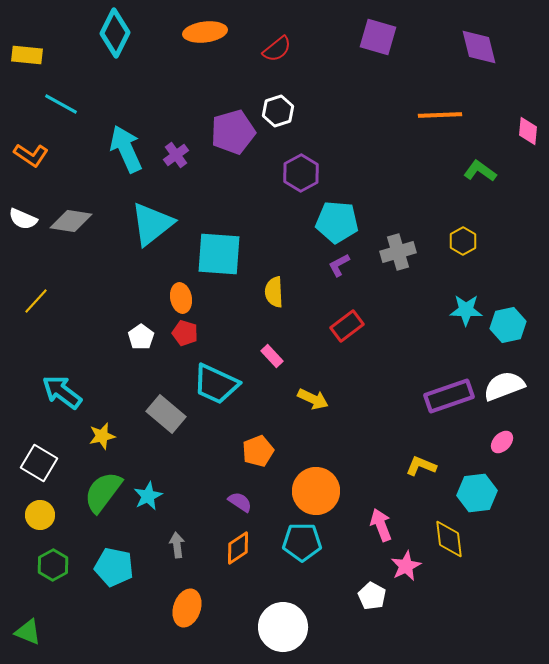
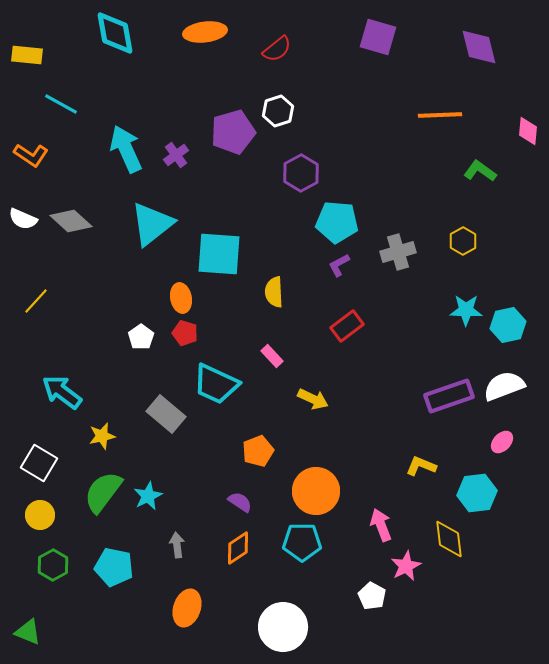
cyan diamond at (115, 33): rotated 36 degrees counterclockwise
gray diamond at (71, 221): rotated 33 degrees clockwise
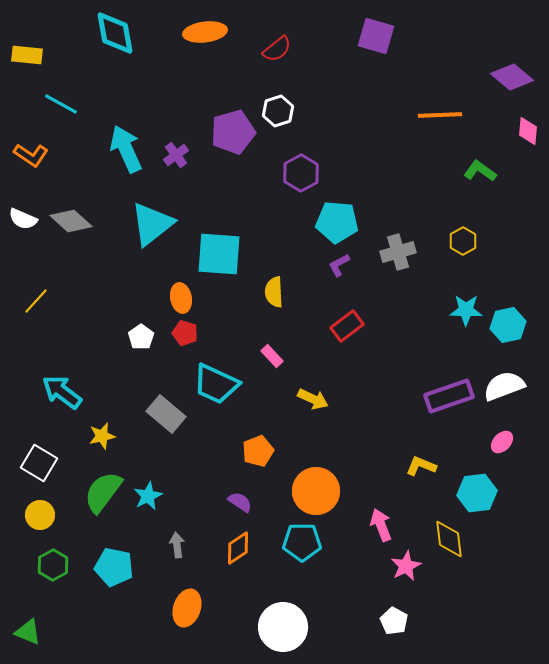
purple square at (378, 37): moved 2 px left, 1 px up
purple diamond at (479, 47): moved 33 px right, 30 px down; rotated 36 degrees counterclockwise
white pentagon at (372, 596): moved 22 px right, 25 px down
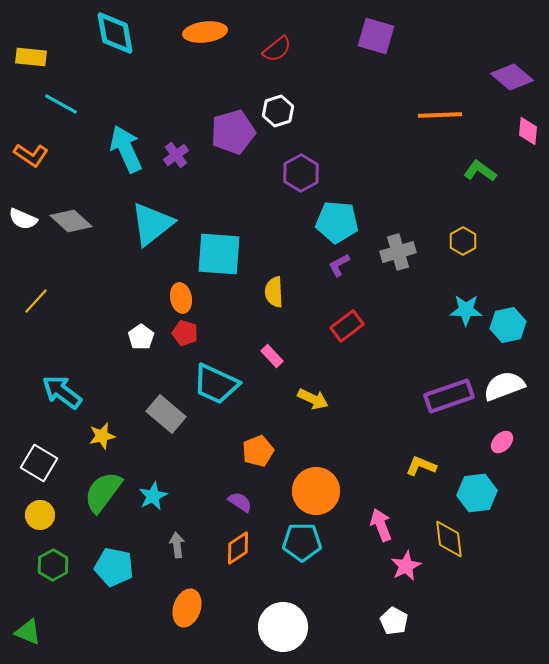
yellow rectangle at (27, 55): moved 4 px right, 2 px down
cyan star at (148, 496): moved 5 px right
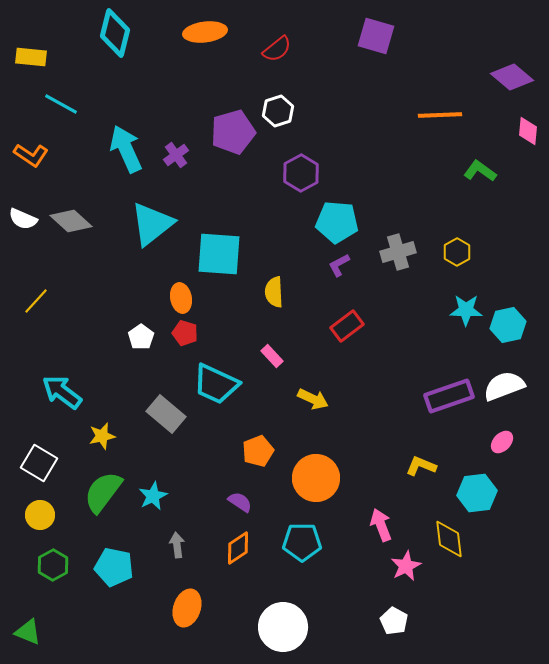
cyan diamond at (115, 33): rotated 24 degrees clockwise
yellow hexagon at (463, 241): moved 6 px left, 11 px down
orange circle at (316, 491): moved 13 px up
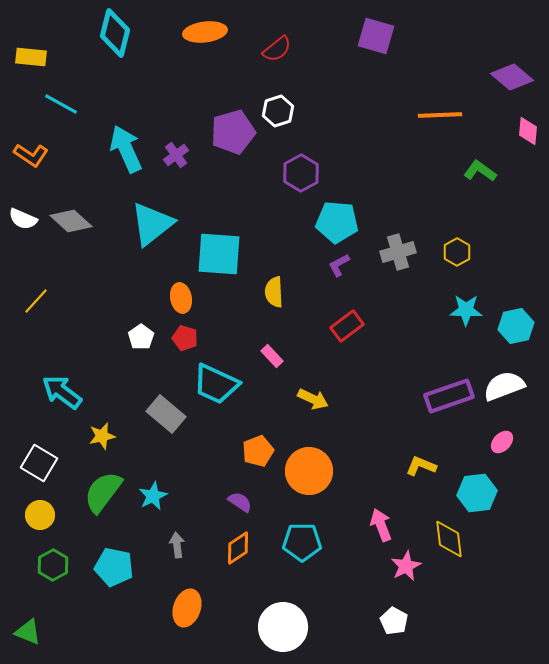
cyan hexagon at (508, 325): moved 8 px right, 1 px down
red pentagon at (185, 333): moved 5 px down
orange circle at (316, 478): moved 7 px left, 7 px up
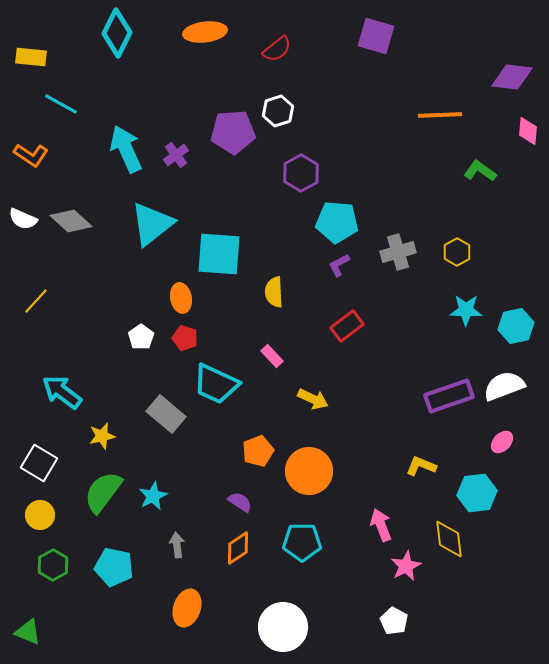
cyan diamond at (115, 33): moved 2 px right; rotated 12 degrees clockwise
purple diamond at (512, 77): rotated 33 degrees counterclockwise
purple pentagon at (233, 132): rotated 12 degrees clockwise
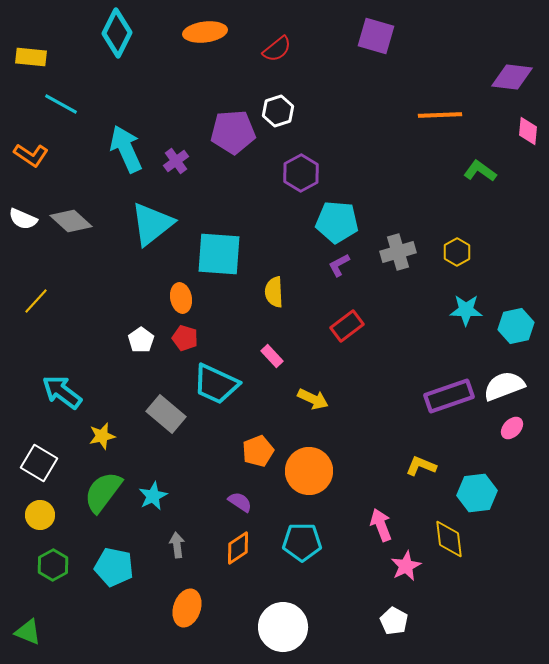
purple cross at (176, 155): moved 6 px down
white pentagon at (141, 337): moved 3 px down
pink ellipse at (502, 442): moved 10 px right, 14 px up
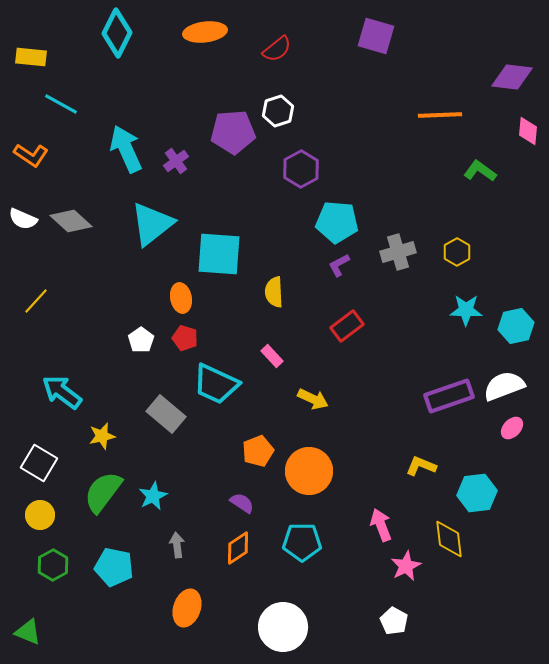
purple hexagon at (301, 173): moved 4 px up
purple semicircle at (240, 502): moved 2 px right, 1 px down
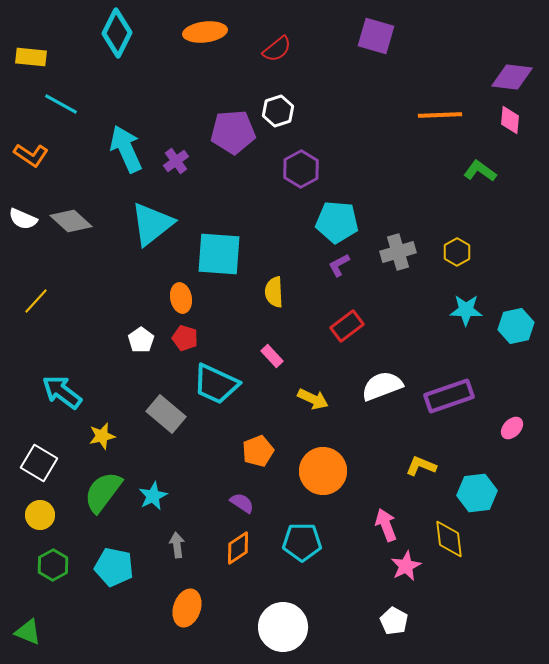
pink diamond at (528, 131): moved 18 px left, 11 px up
white semicircle at (504, 386): moved 122 px left
orange circle at (309, 471): moved 14 px right
pink arrow at (381, 525): moved 5 px right
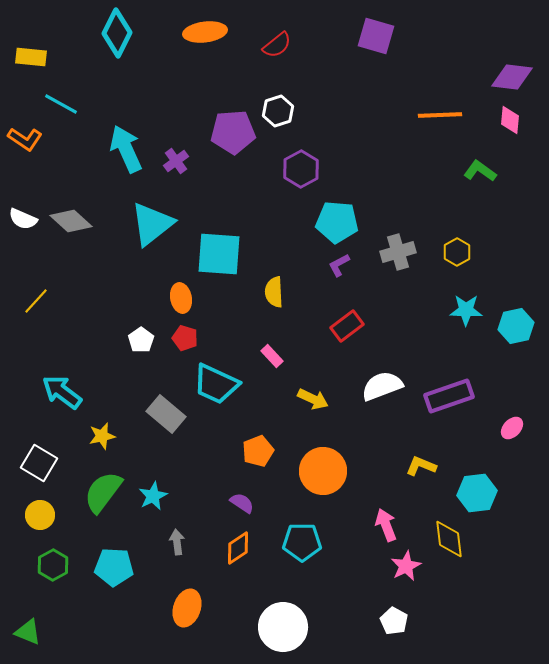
red semicircle at (277, 49): moved 4 px up
orange L-shape at (31, 155): moved 6 px left, 16 px up
gray arrow at (177, 545): moved 3 px up
cyan pentagon at (114, 567): rotated 9 degrees counterclockwise
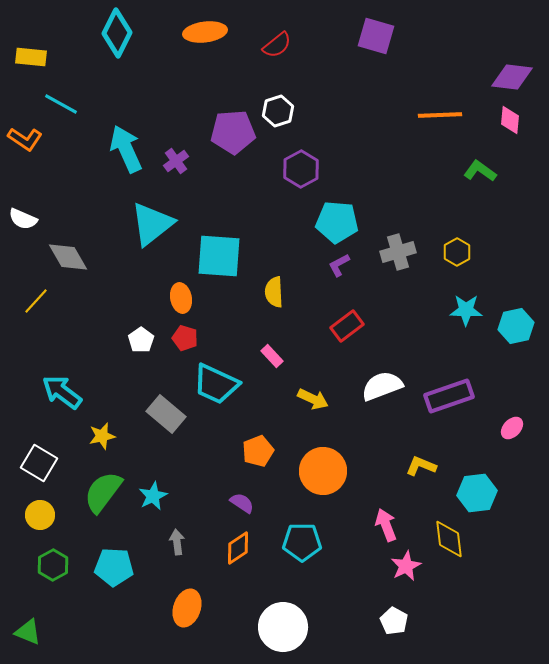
gray diamond at (71, 221): moved 3 px left, 36 px down; rotated 18 degrees clockwise
cyan square at (219, 254): moved 2 px down
